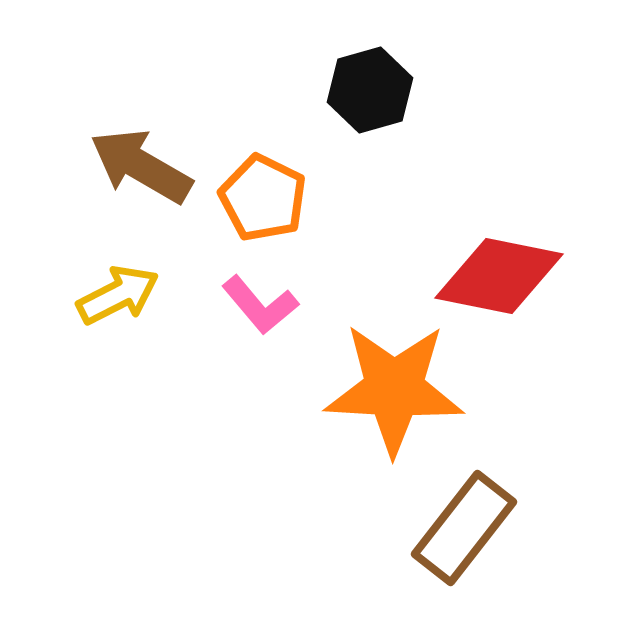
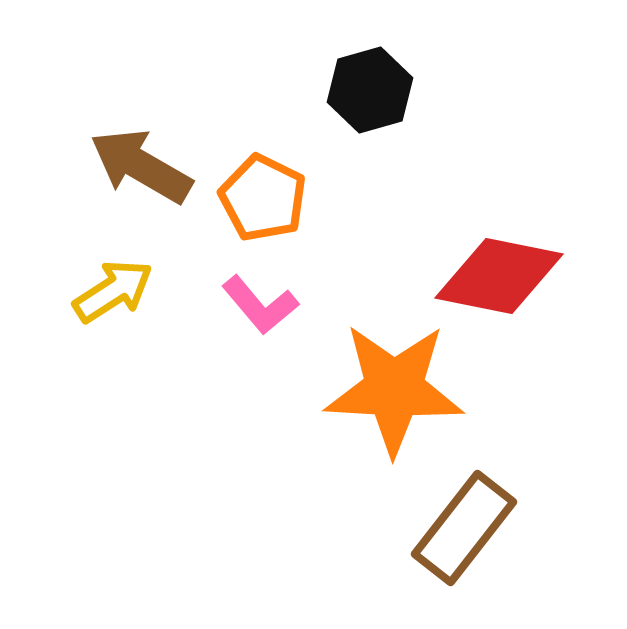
yellow arrow: moved 5 px left, 4 px up; rotated 6 degrees counterclockwise
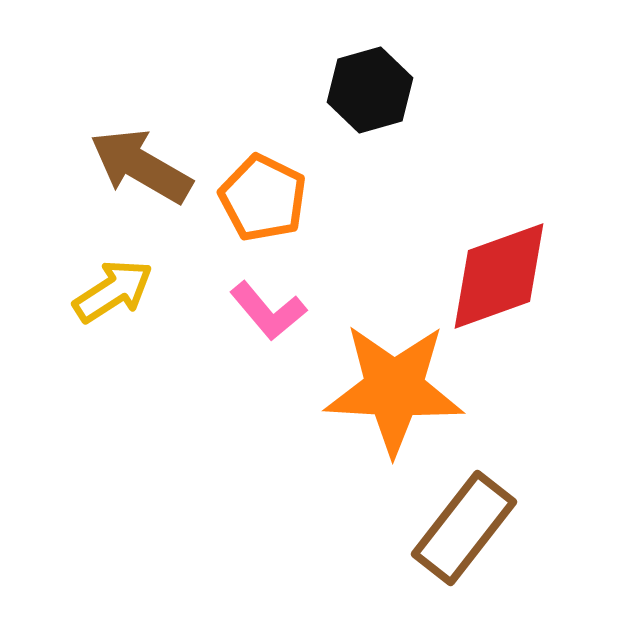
red diamond: rotated 31 degrees counterclockwise
pink L-shape: moved 8 px right, 6 px down
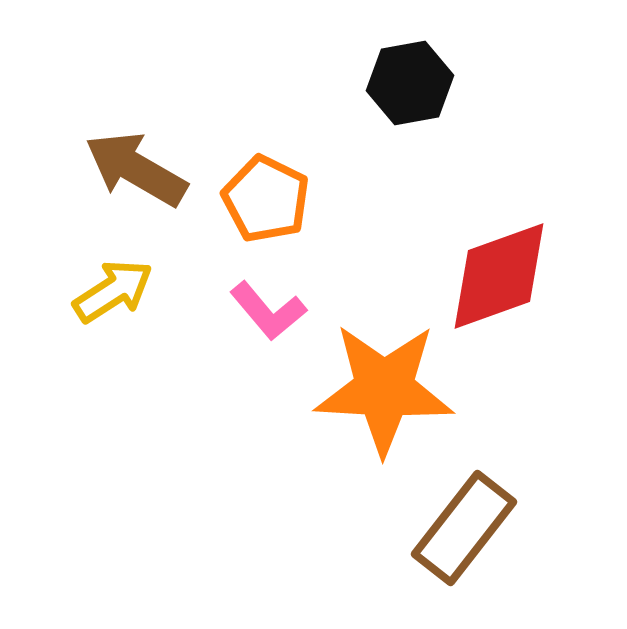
black hexagon: moved 40 px right, 7 px up; rotated 6 degrees clockwise
brown arrow: moved 5 px left, 3 px down
orange pentagon: moved 3 px right, 1 px down
orange star: moved 10 px left
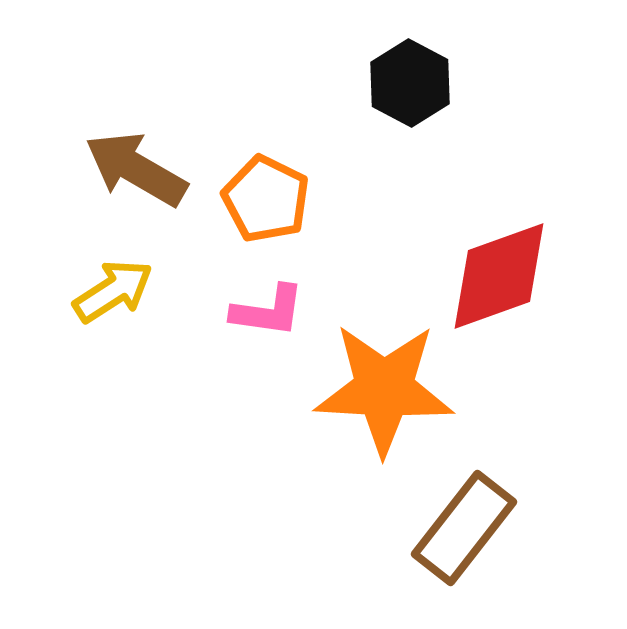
black hexagon: rotated 22 degrees counterclockwise
pink L-shape: rotated 42 degrees counterclockwise
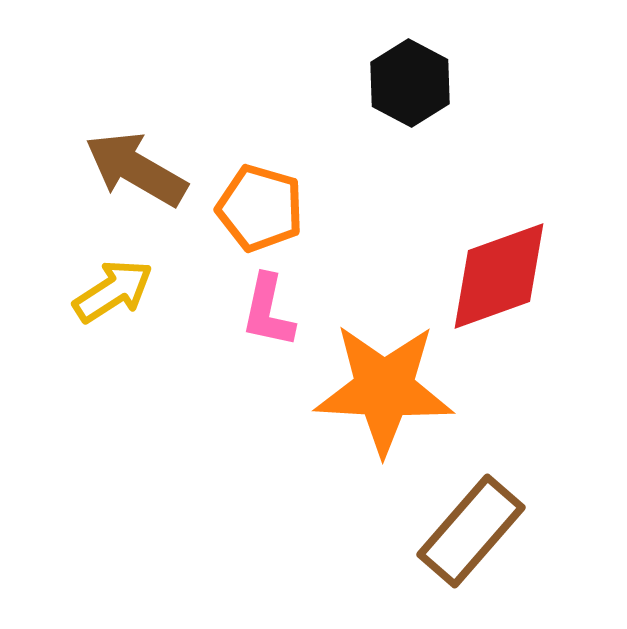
orange pentagon: moved 6 px left, 9 px down; rotated 10 degrees counterclockwise
pink L-shape: rotated 94 degrees clockwise
brown rectangle: moved 7 px right, 3 px down; rotated 3 degrees clockwise
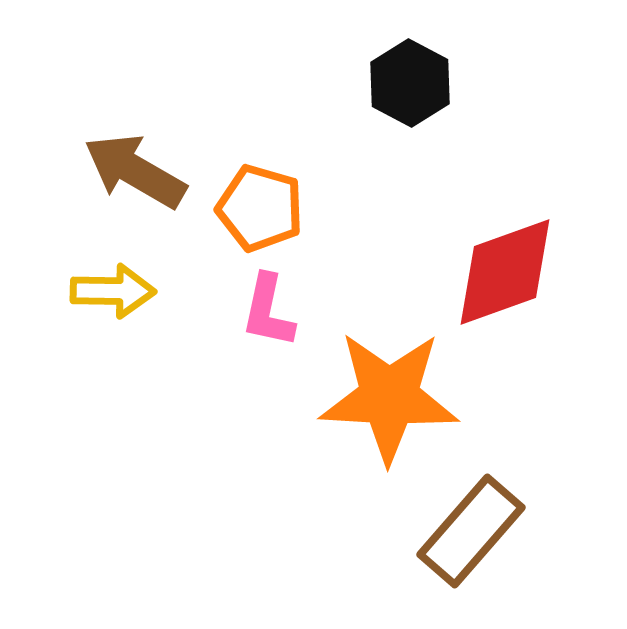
brown arrow: moved 1 px left, 2 px down
red diamond: moved 6 px right, 4 px up
yellow arrow: rotated 34 degrees clockwise
orange star: moved 5 px right, 8 px down
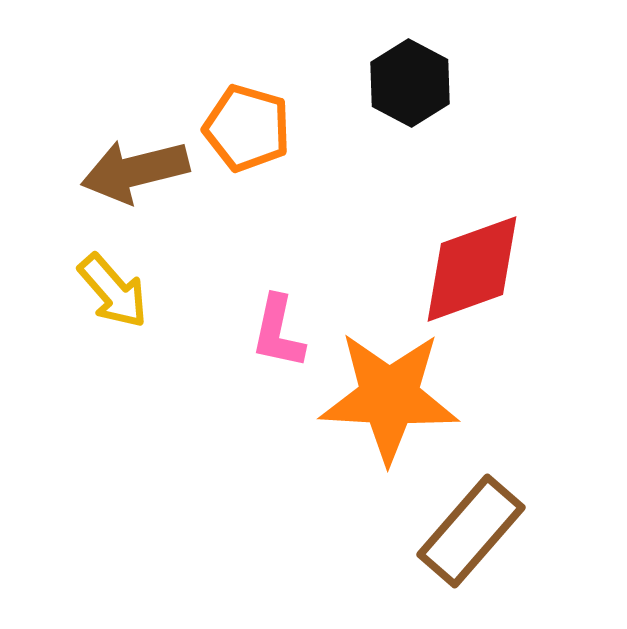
brown arrow: rotated 44 degrees counterclockwise
orange pentagon: moved 13 px left, 80 px up
red diamond: moved 33 px left, 3 px up
yellow arrow: rotated 48 degrees clockwise
pink L-shape: moved 10 px right, 21 px down
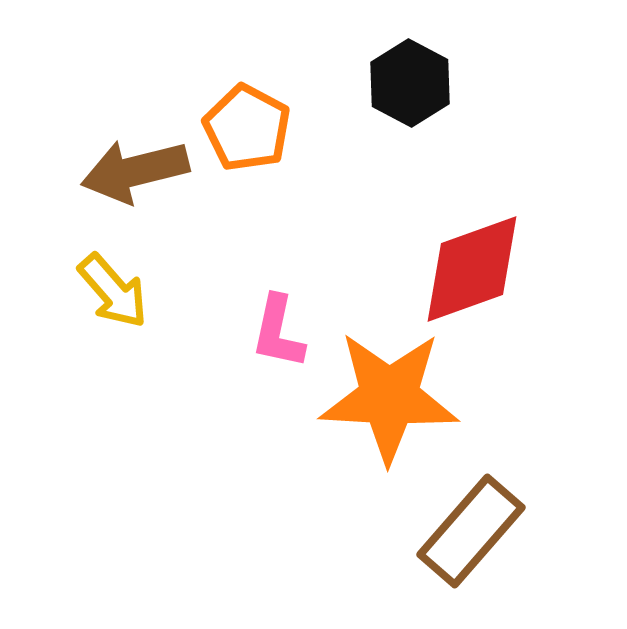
orange pentagon: rotated 12 degrees clockwise
